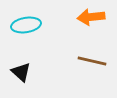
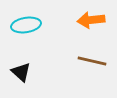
orange arrow: moved 3 px down
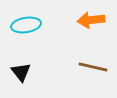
brown line: moved 1 px right, 6 px down
black triangle: rotated 10 degrees clockwise
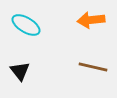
cyan ellipse: rotated 40 degrees clockwise
black triangle: moved 1 px left, 1 px up
